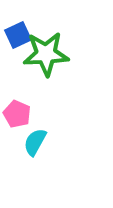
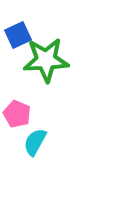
green star: moved 6 px down
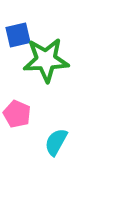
blue square: rotated 12 degrees clockwise
cyan semicircle: moved 21 px right
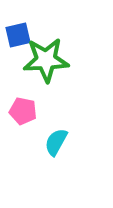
pink pentagon: moved 6 px right, 3 px up; rotated 12 degrees counterclockwise
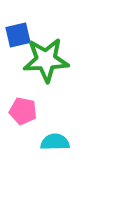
cyan semicircle: moved 1 px left; rotated 60 degrees clockwise
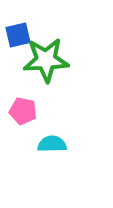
cyan semicircle: moved 3 px left, 2 px down
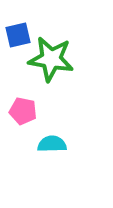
green star: moved 5 px right, 1 px up; rotated 12 degrees clockwise
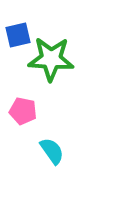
green star: rotated 6 degrees counterclockwise
cyan semicircle: moved 7 px down; rotated 56 degrees clockwise
